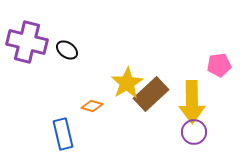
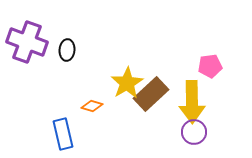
purple cross: rotated 6 degrees clockwise
black ellipse: rotated 60 degrees clockwise
pink pentagon: moved 9 px left, 1 px down
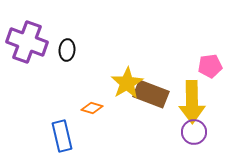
brown rectangle: rotated 64 degrees clockwise
orange diamond: moved 2 px down
blue rectangle: moved 1 px left, 2 px down
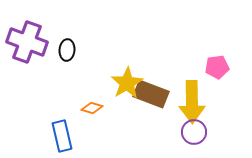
pink pentagon: moved 7 px right, 1 px down
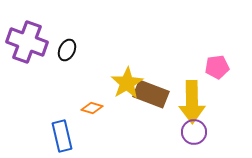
black ellipse: rotated 20 degrees clockwise
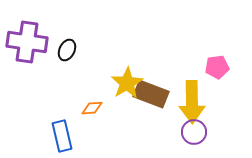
purple cross: rotated 12 degrees counterclockwise
orange diamond: rotated 20 degrees counterclockwise
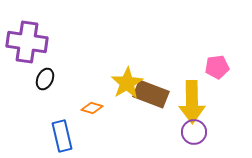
black ellipse: moved 22 px left, 29 px down
orange diamond: rotated 20 degrees clockwise
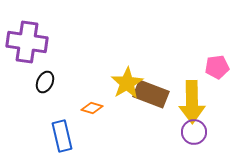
black ellipse: moved 3 px down
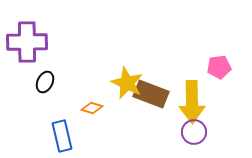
purple cross: rotated 9 degrees counterclockwise
pink pentagon: moved 2 px right
yellow star: rotated 16 degrees counterclockwise
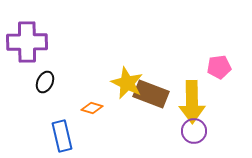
purple circle: moved 1 px up
